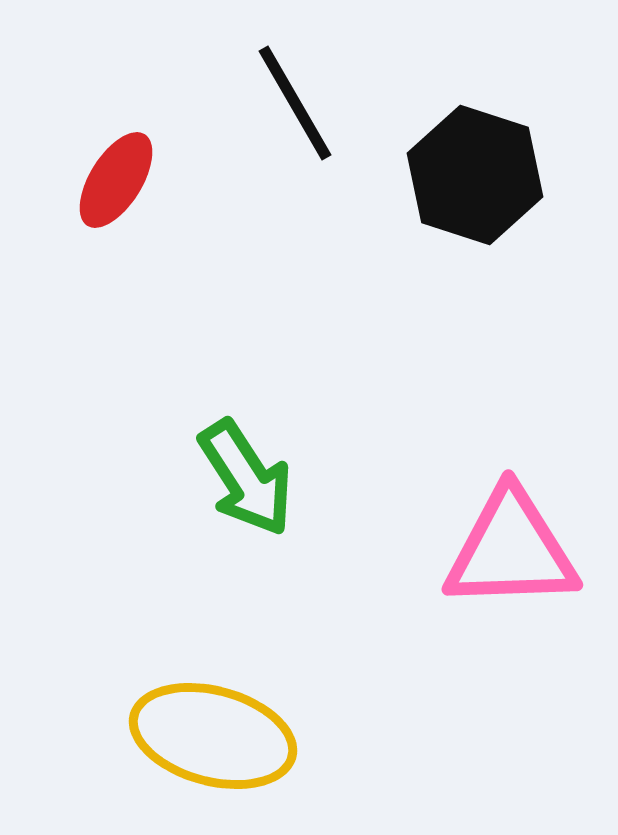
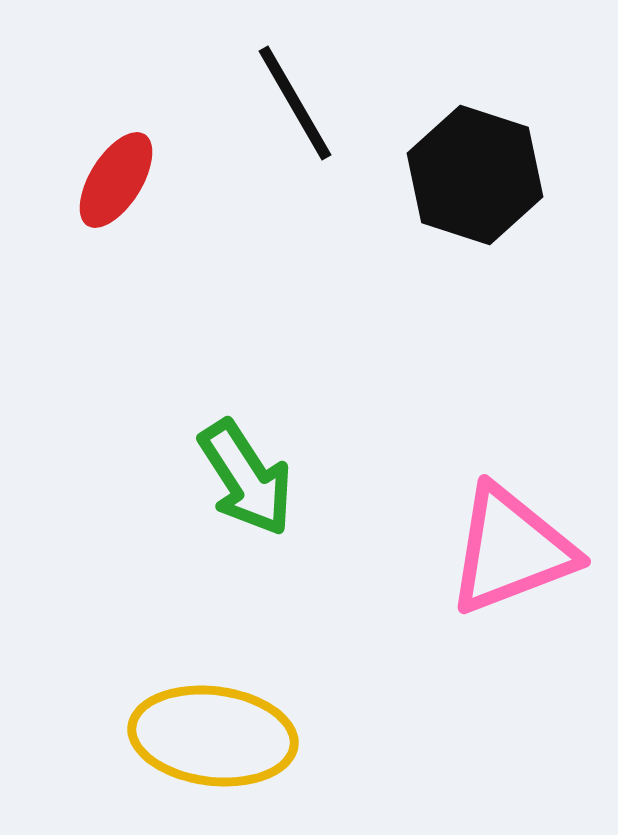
pink triangle: rotated 19 degrees counterclockwise
yellow ellipse: rotated 8 degrees counterclockwise
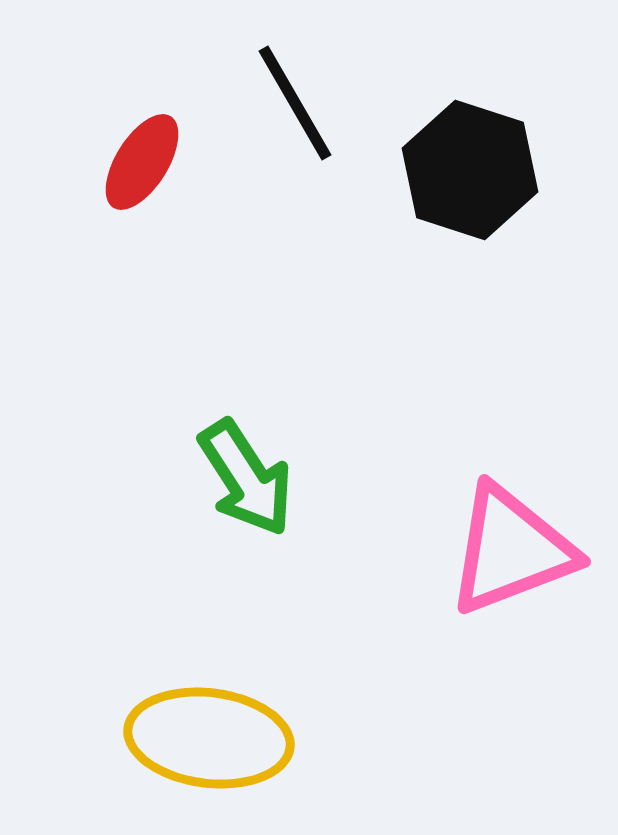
black hexagon: moved 5 px left, 5 px up
red ellipse: moved 26 px right, 18 px up
yellow ellipse: moved 4 px left, 2 px down
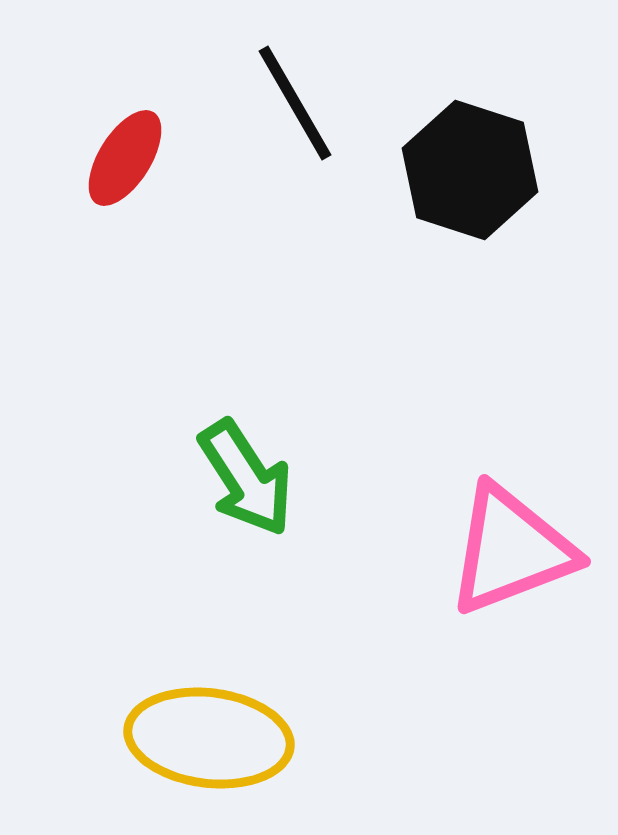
red ellipse: moved 17 px left, 4 px up
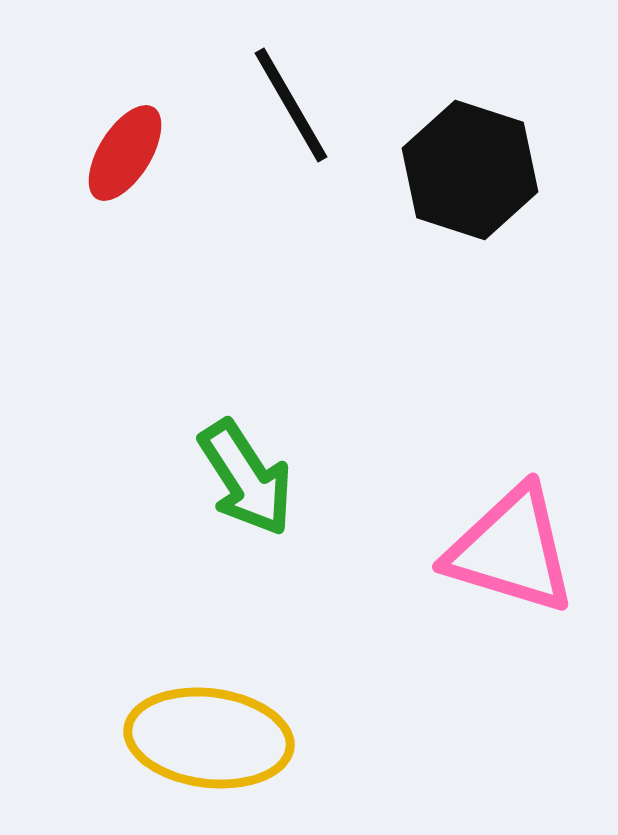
black line: moved 4 px left, 2 px down
red ellipse: moved 5 px up
pink triangle: rotated 38 degrees clockwise
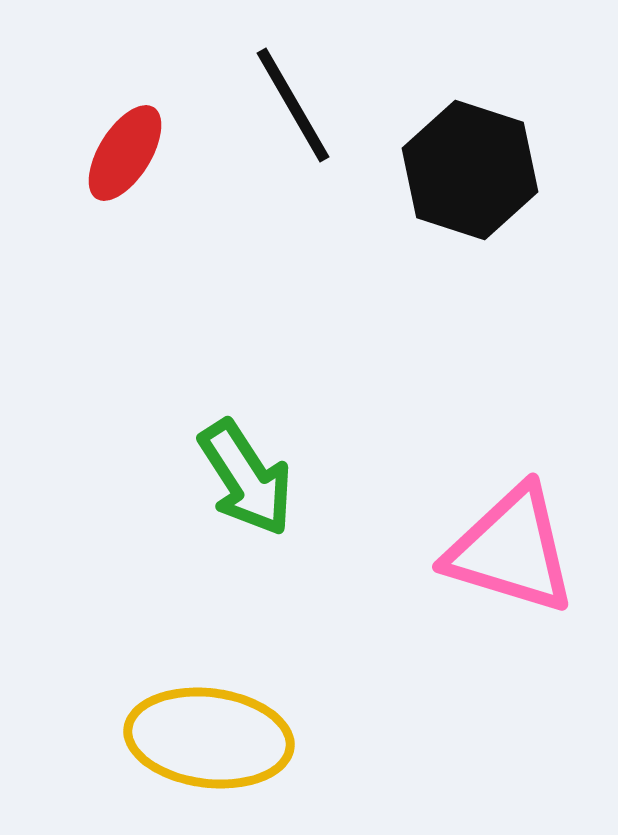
black line: moved 2 px right
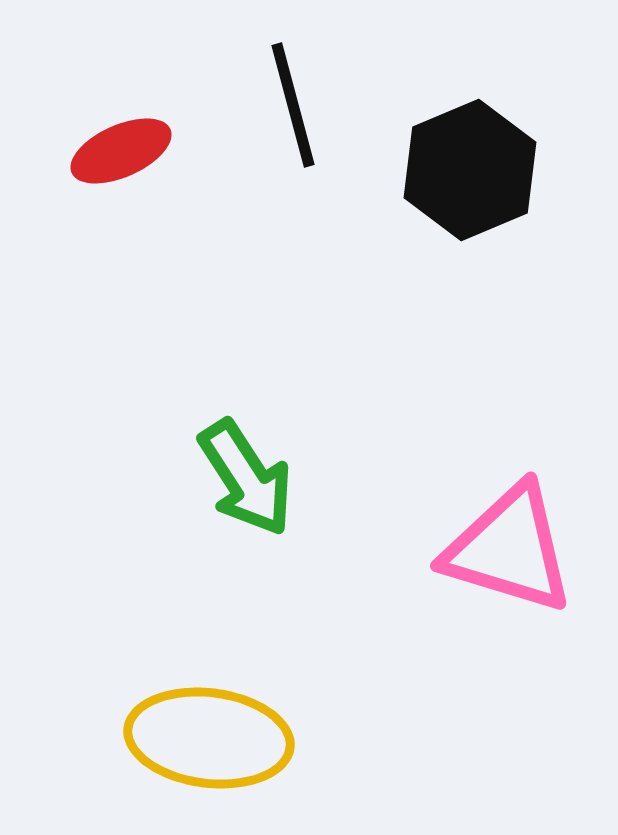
black line: rotated 15 degrees clockwise
red ellipse: moved 4 px left, 2 px up; rotated 34 degrees clockwise
black hexagon: rotated 19 degrees clockwise
pink triangle: moved 2 px left, 1 px up
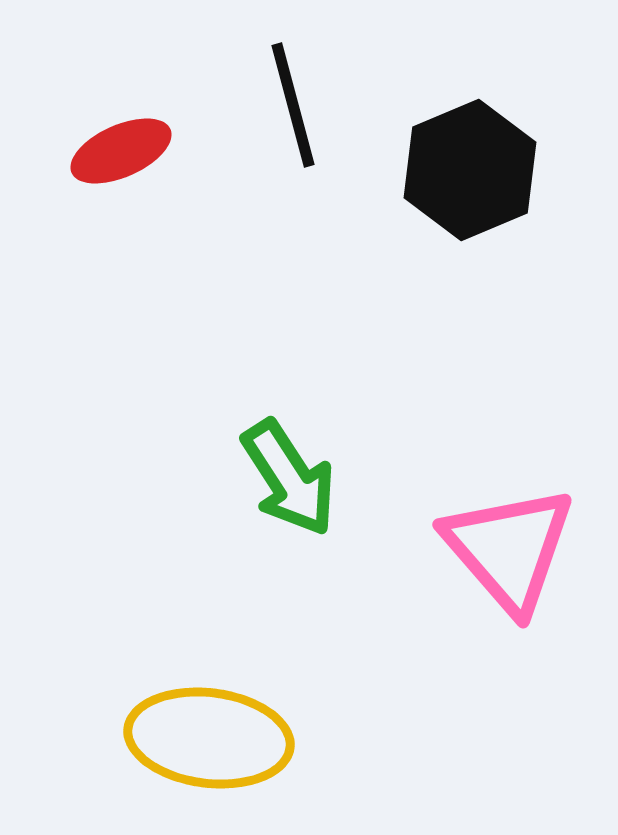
green arrow: moved 43 px right
pink triangle: rotated 32 degrees clockwise
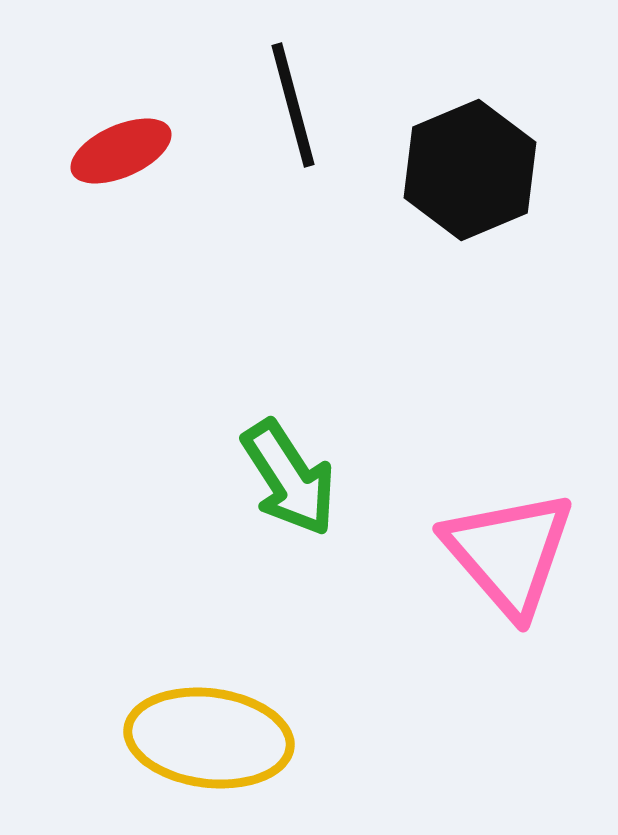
pink triangle: moved 4 px down
